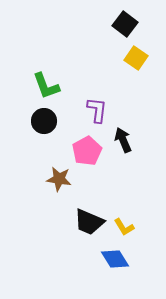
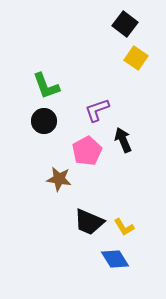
purple L-shape: rotated 116 degrees counterclockwise
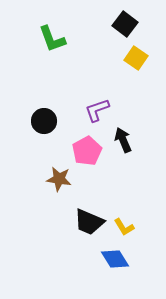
green L-shape: moved 6 px right, 47 px up
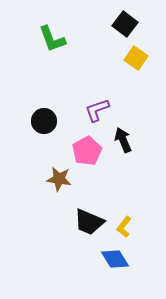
yellow L-shape: rotated 70 degrees clockwise
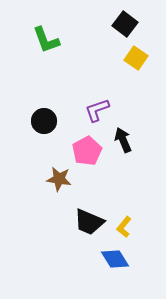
green L-shape: moved 6 px left, 1 px down
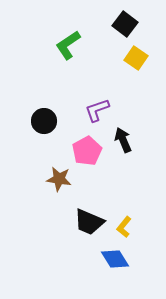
green L-shape: moved 22 px right, 5 px down; rotated 76 degrees clockwise
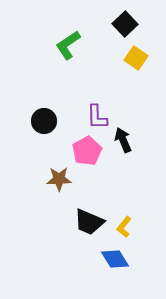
black square: rotated 10 degrees clockwise
purple L-shape: moved 7 px down; rotated 72 degrees counterclockwise
brown star: rotated 10 degrees counterclockwise
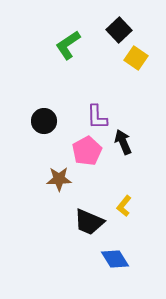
black square: moved 6 px left, 6 px down
black arrow: moved 2 px down
yellow L-shape: moved 21 px up
